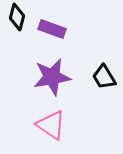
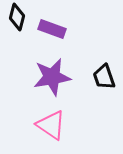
black trapezoid: rotated 12 degrees clockwise
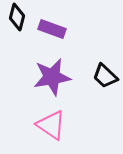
black trapezoid: moved 1 px right, 1 px up; rotated 28 degrees counterclockwise
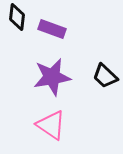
black diamond: rotated 8 degrees counterclockwise
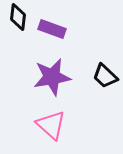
black diamond: moved 1 px right
pink triangle: rotated 8 degrees clockwise
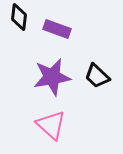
black diamond: moved 1 px right
purple rectangle: moved 5 px right
black trapezoid: moved 8 px left
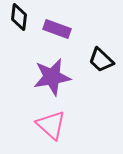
black trapezoid: moved 4 px right, 16 px up
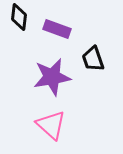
black trapezoid: moved 8 px left, 1 px up; rotated 28 degrees clockwise
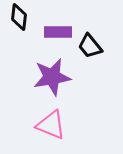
purple rectangle: moved 1 px right, 3 px down; rotated 20 degrees counterclockwise
black trapezoid: moved 3 px left, 13 px up; rotated 20 degrees counterclockwise
pink triangle: rotated 20 degrees counterclockwise
